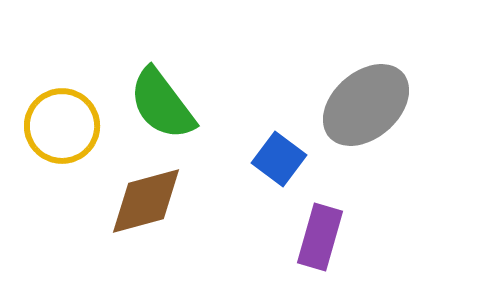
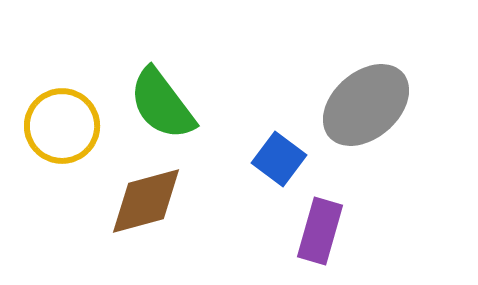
purple rectangle: moved 6 px up
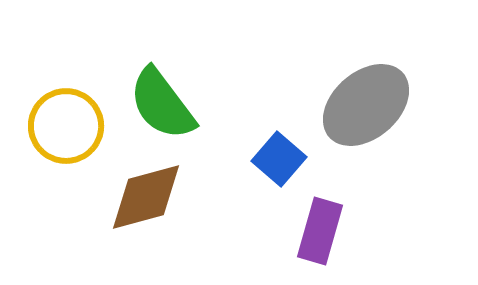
yellow circle: moved 4 px right
blue square: rotated 4 degrees clockwise
brown diamond: moved 4 px up
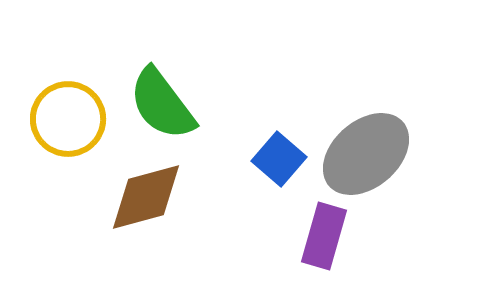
gray ellipse: moved 49 px down
yellow circle: moved 2 px right, 7 px up
purple rectangle: moved 4 px right, 5 px down
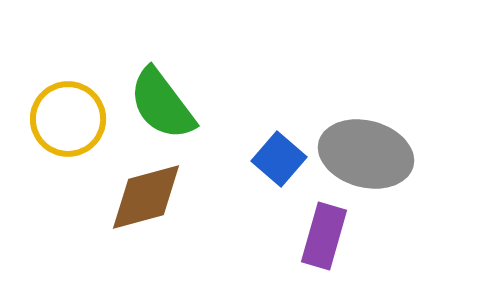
gray ellipse: rotated 56 degrees clockwise
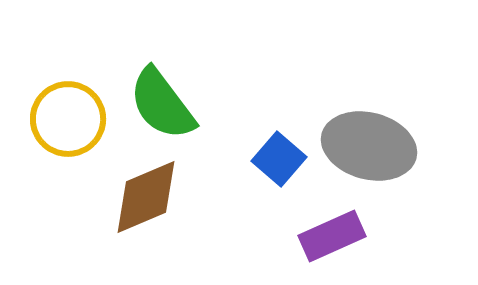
gray ellipse: moved 3 px right, 8 px up
brown diamond: rotated 8 degrees counterclockwise
purple rectangle: moved 8 px right; rotated 50 degrees clockwise
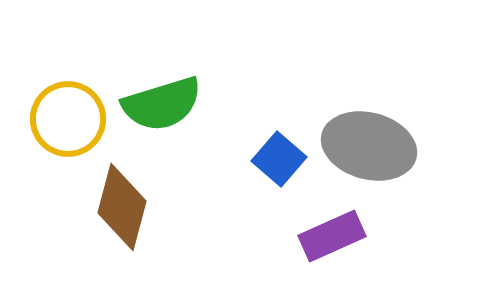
green semicircle: rotated 70 degrees counterclockwise
brown diamond: moved 24 px left, 10 px down; rotated 52 degrees counterclockwise
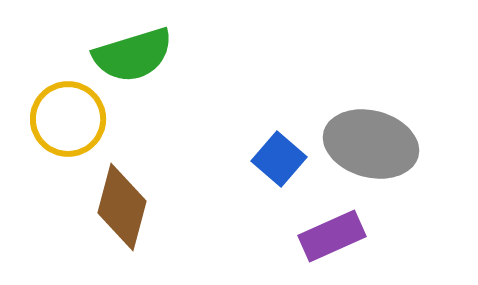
green semicircle: moved 29 px left, 49 px up
gray ellipse: moved 2 px right, 2 px up
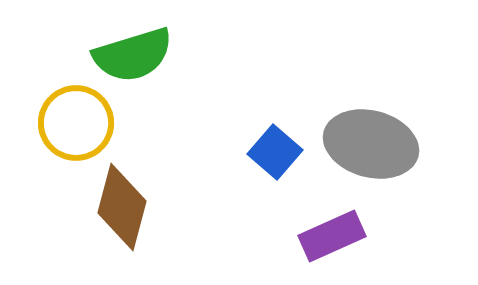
yellow circle: moved 8 px right, 4 px down
blue square: moved 4 px left, 7 px up
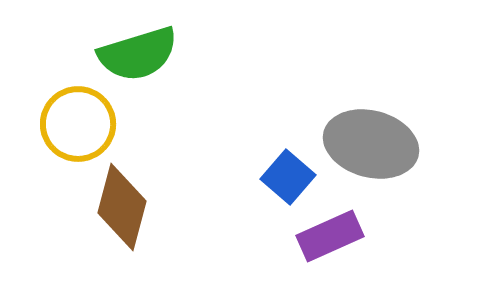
green semicircle: moved 5 px right, 1 px up
yellow circle: moved 2 px right, 1 px down
blue square: moved 13 px right, 25 px down
purple rectangle: moved 2 px left
